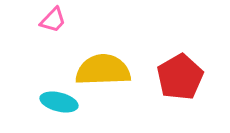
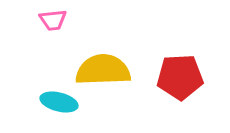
pink trapezoid: rotated 40 degrees clockwise
red pentagon: rotated 27 degrees clockwise
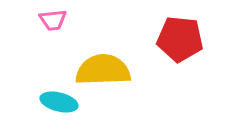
red pentagon: moved 38 px up; rotated 9 degrees clockwise
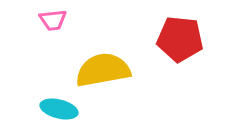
yellow semicircle: rotated 8 degrees counterclockwise
cyan ellipse: moved 7 px down
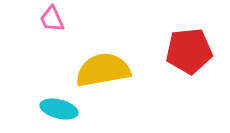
pink trapezoid: moved 1 px left, 1 px up; rotated 72 degrees clockwise
red pentagon: moved 9 px right, 12 px down; rotated 12 degrees counterclockwise
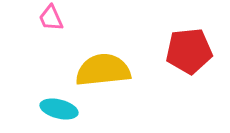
pink trapezoid: moved 1 px left, 1 px up
yellow semicircle: rotated 4 degrees clockwise
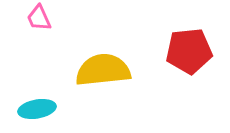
pink trapezoid: moved 12 px left
cyan ellipse: moved 22 px left; rotated 24 degrees counterclockwise
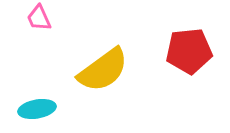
yellow semicircle: rotated 150 degrees clockwise
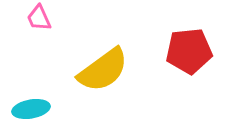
cyan ellipse: moved 6 px left
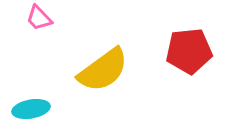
pink trapezoid: rotated 20 degrees counterclockwise
